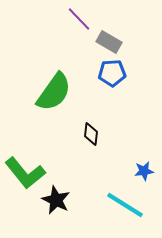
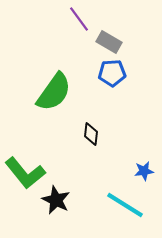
purple line: rotated 8 degrees clockwise
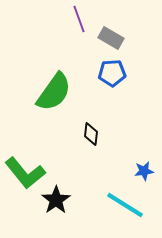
purple line: rotated 16 degrees clockwise
gray rectangle: moved 2 px right, 4 px up
black star: rotated 12 degrees clockwise
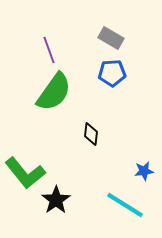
purple line: moved 30 px left, 31 px down
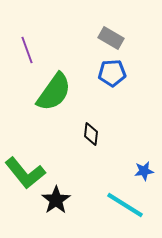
purple line: moved 22 px left
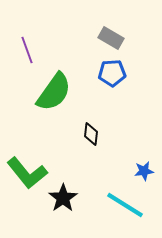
green L-shape: moved 2 px right
black star: moved 7 px right, 2 px up
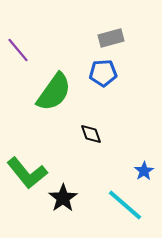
gray rectangle: rotated 45 degrees counterclockwise
purple line: moved 9 px left; rotated 20 degrees counterclockwise
blue pentagon: moved 9 px left
black diamond: rotated 25 degrees counterclockwise
blue star: rotated 24 degrees counterclockwise
cyan line: rotated 9 degrees clockwise
